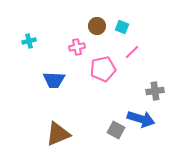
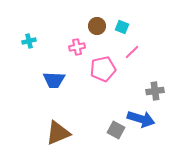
brown triangle: moved 1 px up
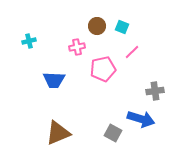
gray square: moved 3 px left, 3 px down
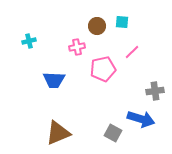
cyan square: moved 5 px up; rotated 16 degrees counterclockwise
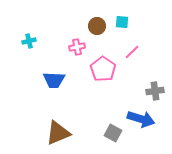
pink pentagon: rotated 25 degrees counterclockwise
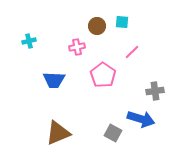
pink pentagon: moved 6 px down
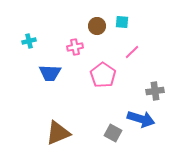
pink cross: moved 2 px left
blue trapezoid: moved 4 px left, 7 px up
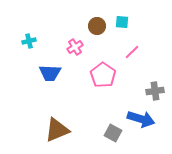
pink cross: rotated 21 degrees counterclockwise
brown triangle: moved 1 px left, 3 px up
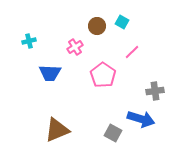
cyan square: rotated 24 degrees clockwise
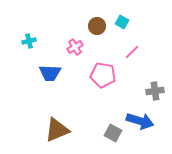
pink pentagon: rotated 25 degrees counterclockwise
blue arrow: moved 1 px left, 2 px down
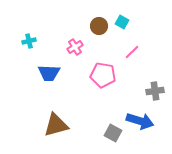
brown circle: moved 2 px right
blue trapezoid: moved 1 px left
brown triangle: moved 1 px left, 5 px up; rotated 8 degrees clockwise
